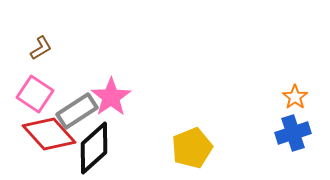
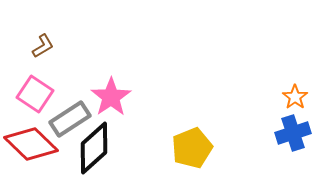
brown L-shape: moved 2 px right, 2 px up
gray rectangle: moved 7 px left, 8 px down
red diamond: moved 18 px left, 10 px down; rotated 4 degrees counterclockwise
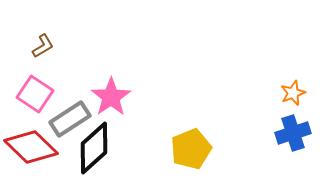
orange star: moved 2 px left, 4 px up; rotated 15 degrees clockwise
red diamond: moved 3 px down
yellow pentagon: moved 1 px left, 1 px down
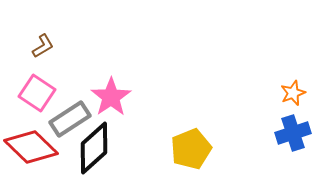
pink square: moved 2 px right, 1 px up
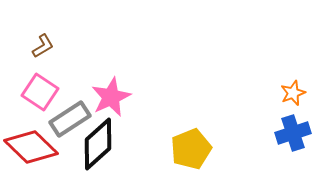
pink square: moved 3 px right, 1 px up
pink star: rotated 9 degrees clockwise
black diamond: moved 4 px right, 4 px up
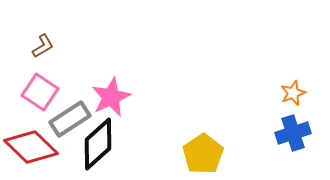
yellow pentagon: moved 12 px right, 5 px down; rotated 12 degrees counterclockwise
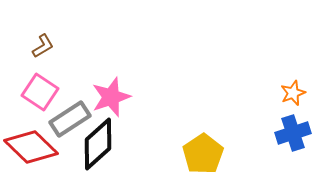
pink star: rotated 6 degrees clockwise
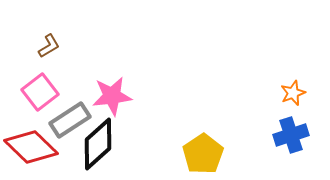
brown L-shape: moved 6 px right
pink square: rotated 18 degrees clockwise
pink star: moved 1 px right, 1 px up; rotated 12 degrees clockwise
gray rectangle: moved 1 px down
blue cross: moved 2 px left, 2 px down
